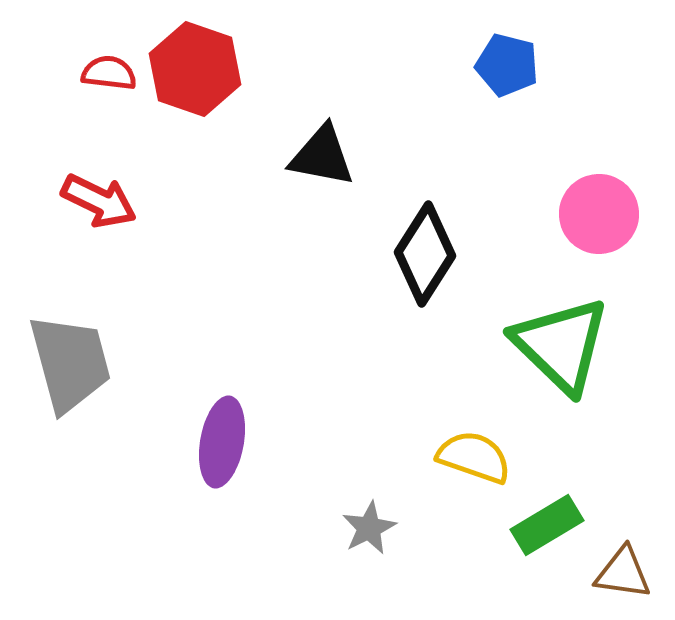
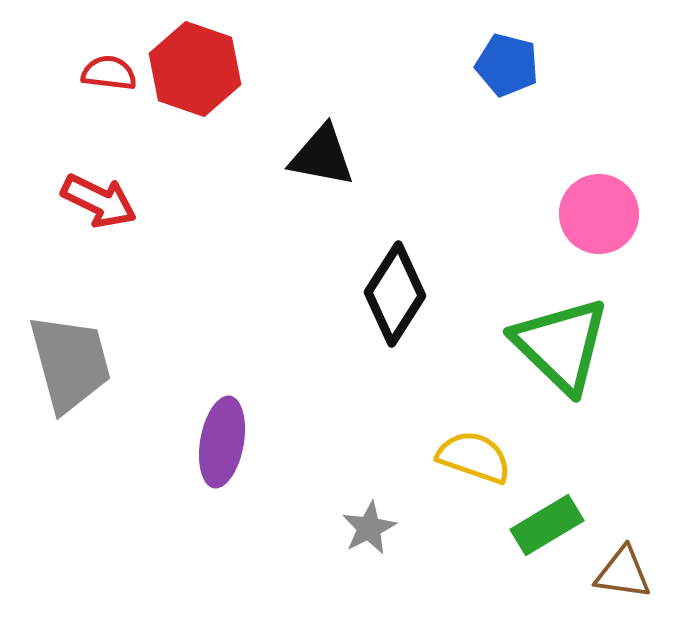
black diamond: moved 30 px left, 40 px down
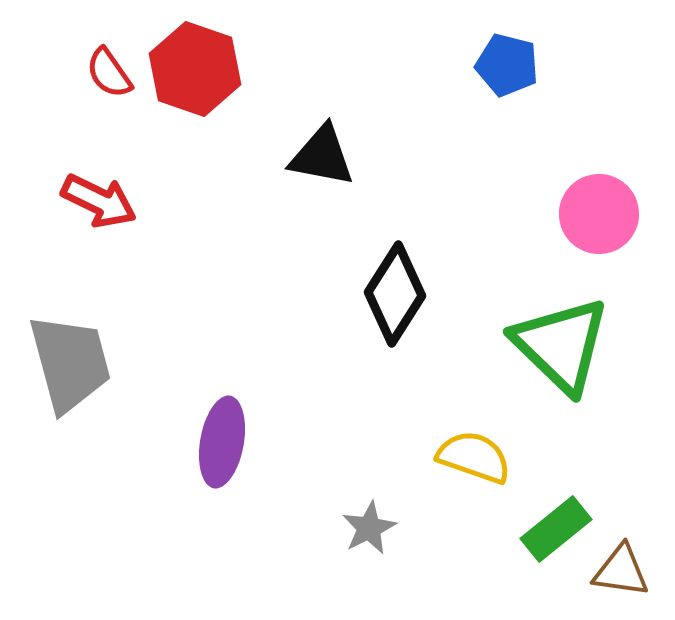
red semicircle: rotated 132 degrees counterclockwise
green rectangle: moved 9 px right, 4 px down; rotated 8 degrees counterclockwise
brown triangle: moved 2 px left, 2 px up
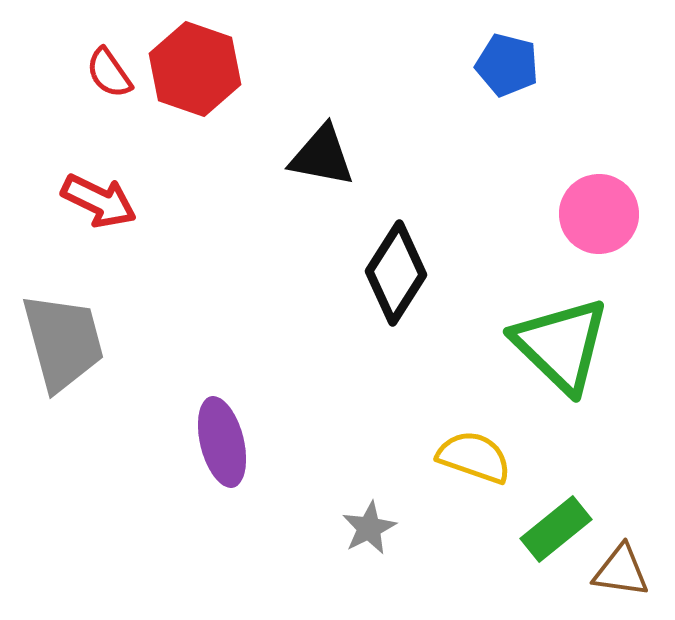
black diamond: moved 1 px right, 21 px up
gray trapezoid: moved 7 px left, 21 px up
purple ellipse: rotated 24 degrees counterclockwise
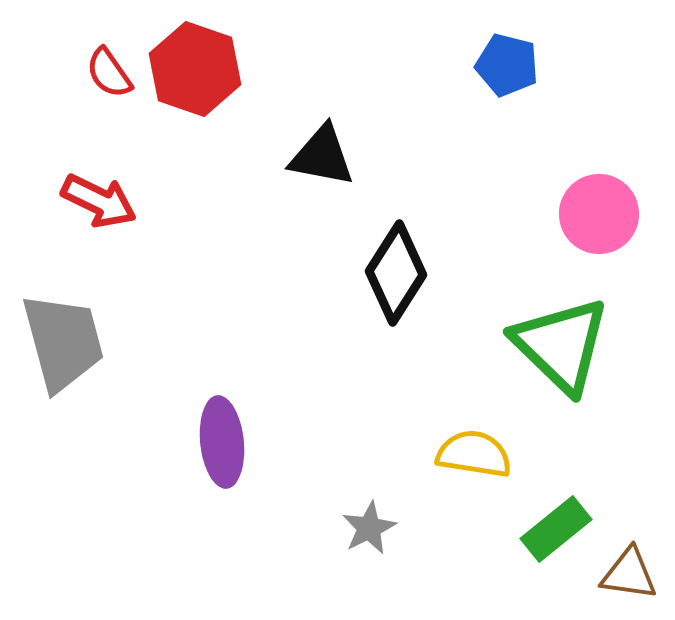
purple ellipse: rotated 8 degrees clockwise
yellow semicircle: moved 3 px up; rotated 10 degrees counterclockwise
brown triangle: moved 8 px right, 3 px down
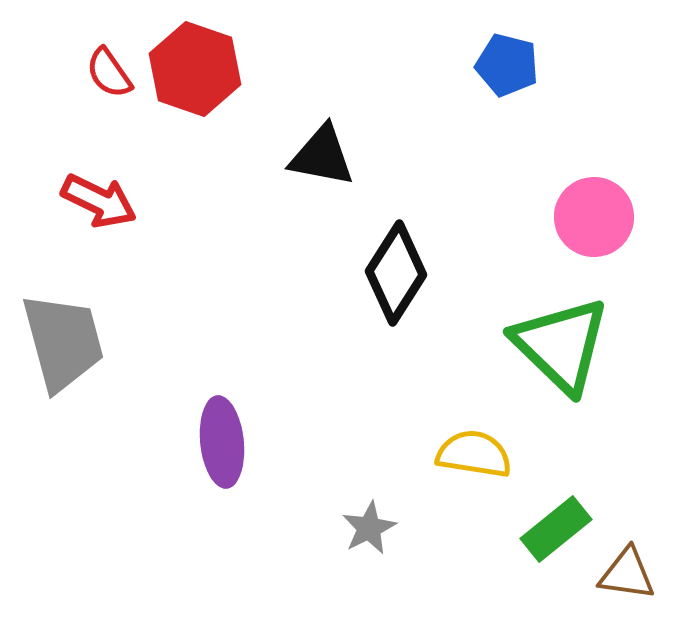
pink circle: moved 5 px left, 3 px down
brown triangle: moved 2 px left
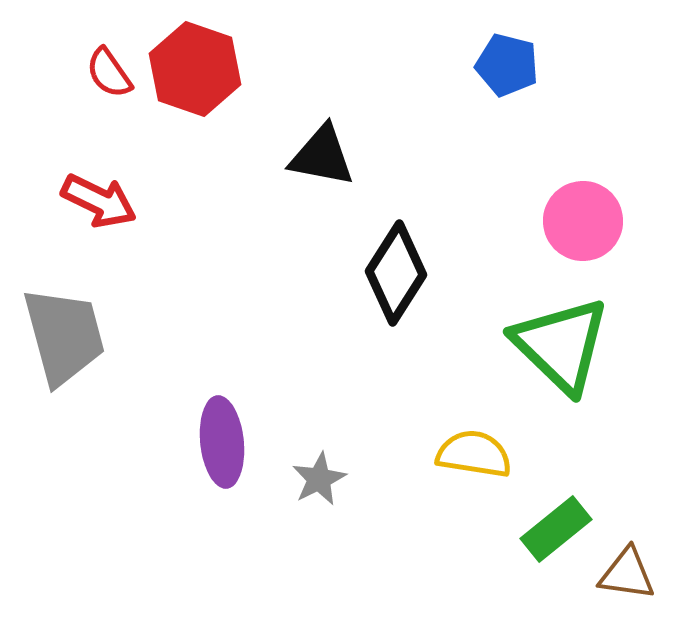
pink circle: moved 11 px left, 4 px down
gray trapezoid: moved 1 px right, 6 px up
gray star: moved 50 px left, 49 px up
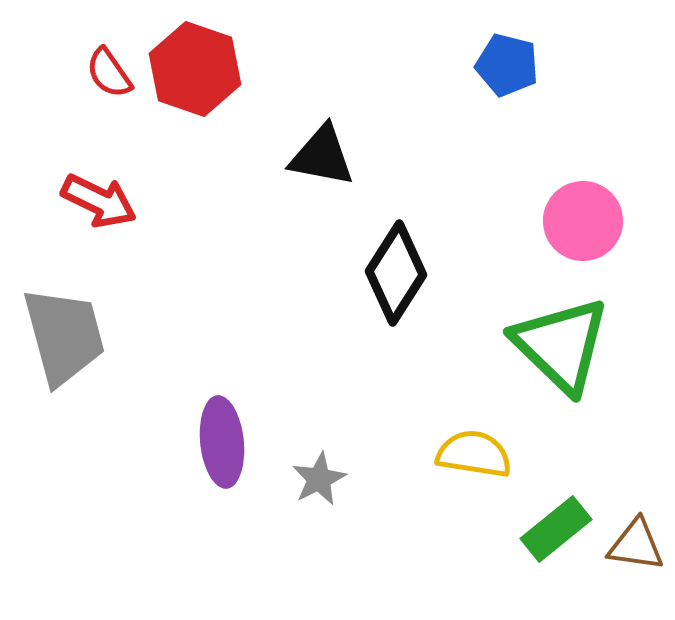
brown triangle: moved 9 px right, 29 px up
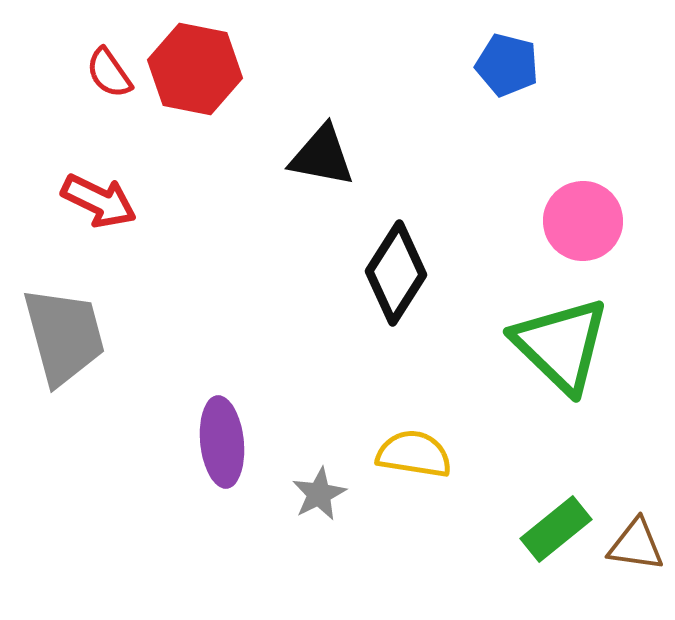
red hexagon: rotated 8 degrees counterclockwise
yellow semicircle: moved 60 px left
gray star: moved 15 px down
